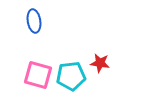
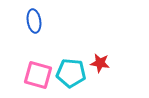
cyan pentagon: moved 3 px up; rotated 12 degrees clockwise
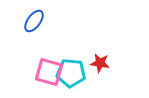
blue ellipse: rotated 45 degrees clockwise
pink square: moved 11 px right, 3 px up
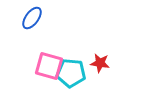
blue ellipse: moved 2 px left, 3 px up
pink square: moved 6 px up
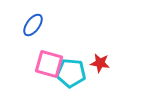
blue ellipse: moved 1 px right, 7 px down
pink square: moved 2 px up
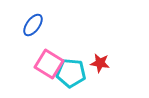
pink square: rotated 16 degrees clockwise
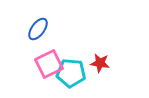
blue ellipse: moved 5 px right, 4 px down
pink square: rotated 32 degrees clockwise
